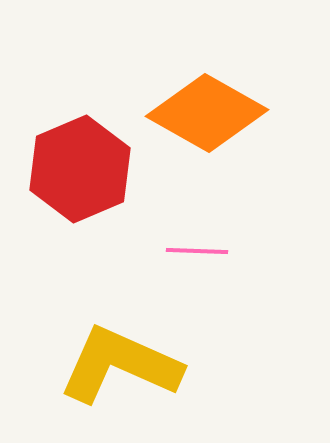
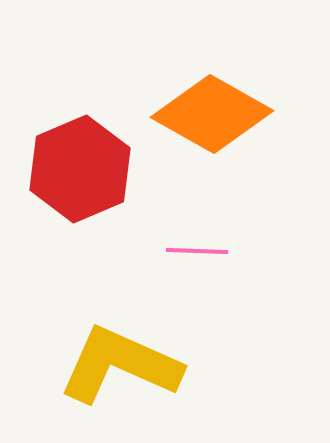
orange diamond: moved 5 px right, 1 px down
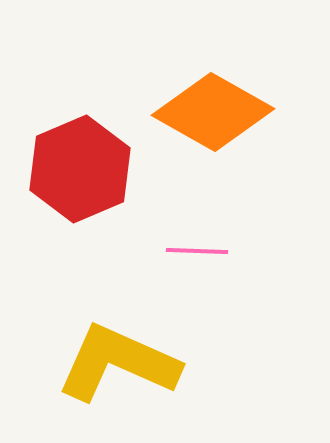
orange diamond: moved 1 px right, 2 px up
yellow L-shape: moved 2 px left, 2 px up
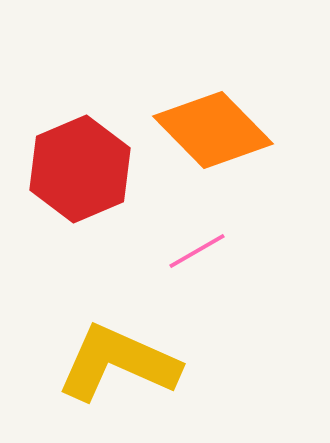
orange diamond: moved 18 px down; rotated 16 degrees clockwise
pink line: rotated 32 degrees counterclockwise
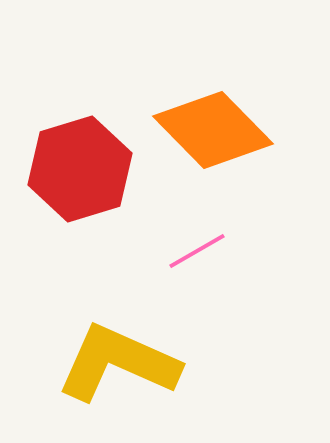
red hexagon: rotated 6 degrees clockwise
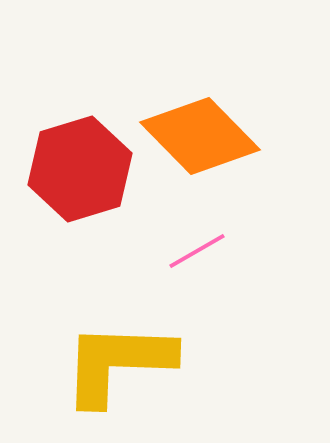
orange diamond: moved 13 px left, 6 px down
yellow L-shape: rotated 22 degrees counterclockwise
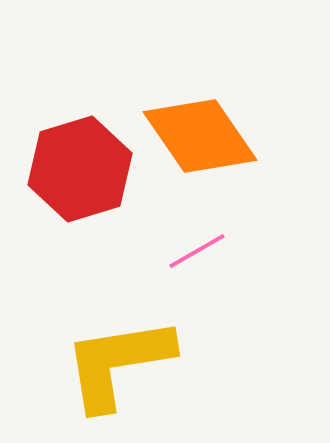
orange diamond: rotated 10 degrees clockwise
yellow L-shape: rotated 11 degrees counterclockwise
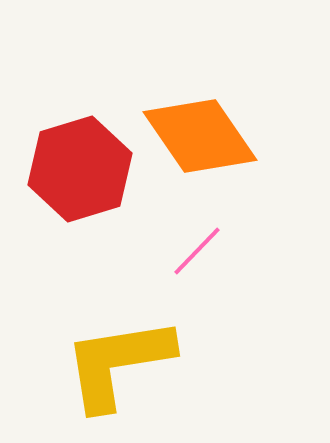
pink line: rotated 16 degrees counterclockwise
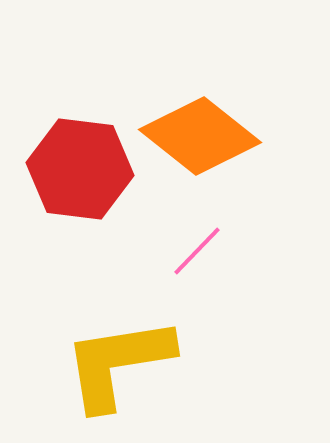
orange diamond: rotated 17 degrees counterclockwise
red hexagon: rotated 24 degrees clockwise
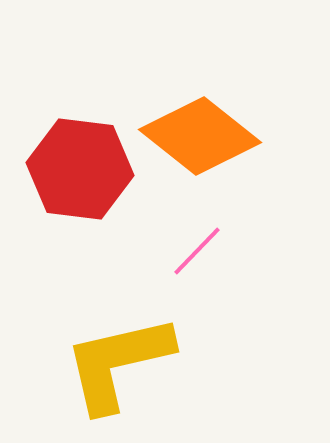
yellow L-shape: rotated 4 degrees counterclockwise
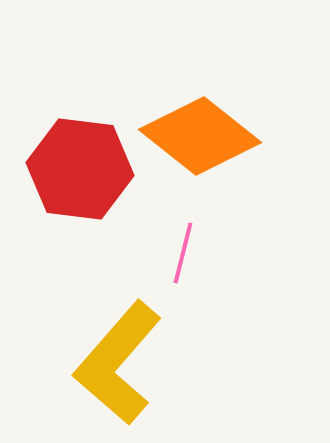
pink line: moved 14 px left, 2 px down; rotated 30 degrees counterclockwise
yellow L-shape: rotated 36 degrees counterclockwise
